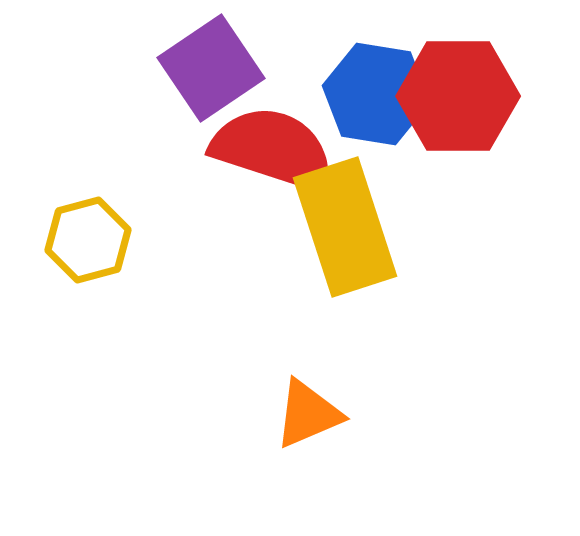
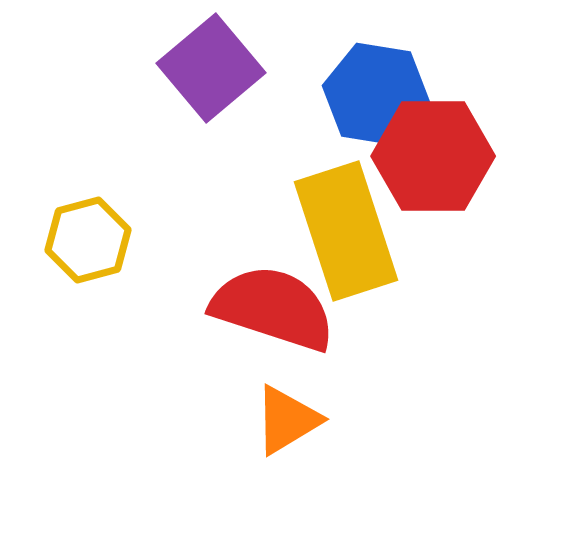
purple square: rotated 6 degrees counterclockwise
red hexagon: moved 25 px left, 60 px down
red semicircle: moved 159 px down
yellow rectangle: moved 1 px right, 4 px down
orange triangle: moved 21 px left, 6 px down; rotated 8 degrees counterclockwise
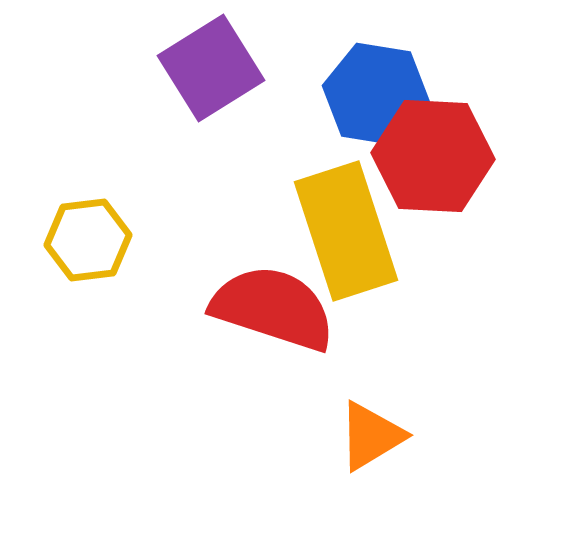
purple square: rotated 8 degrees clockwise
red hexagon: rotated 3 degrees clockwise
yellow hexagon: rotated 8 degrees clockwise
orange triangle: moved 84 px right, 16 px down
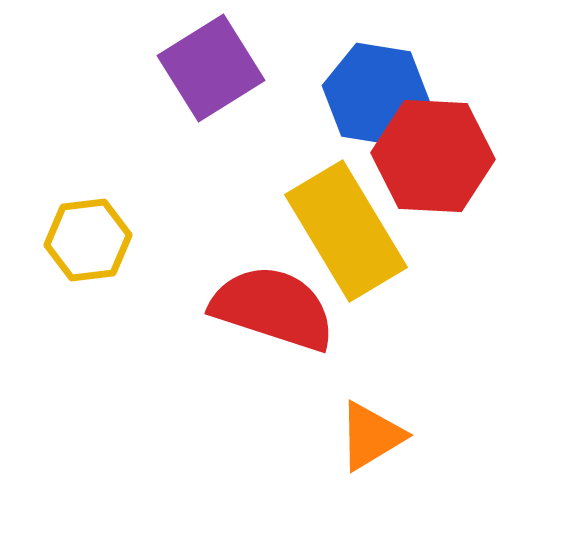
yellow rectangle: rotated 13 degrees counterclockwise
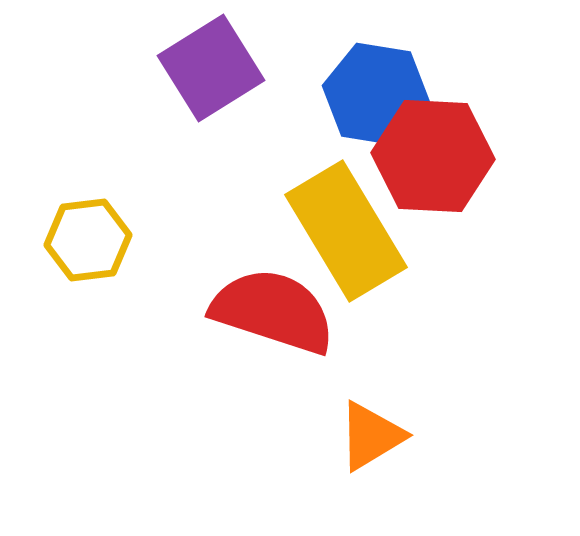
red semicircle: moved 3 px down
